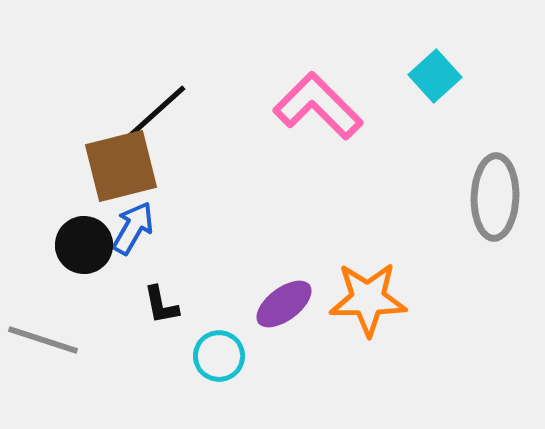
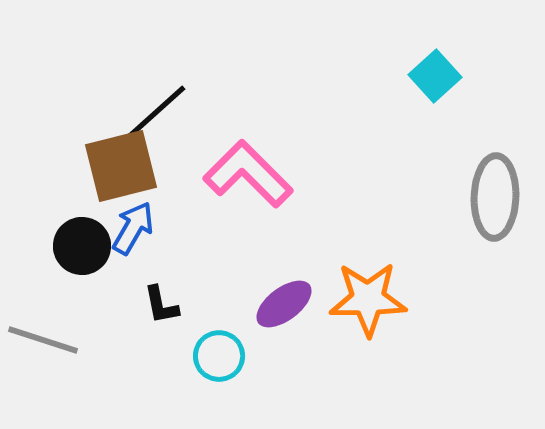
pink L-shape: moved 70 px left, 68 px down
black circle: moved 2 px left, 1 px down
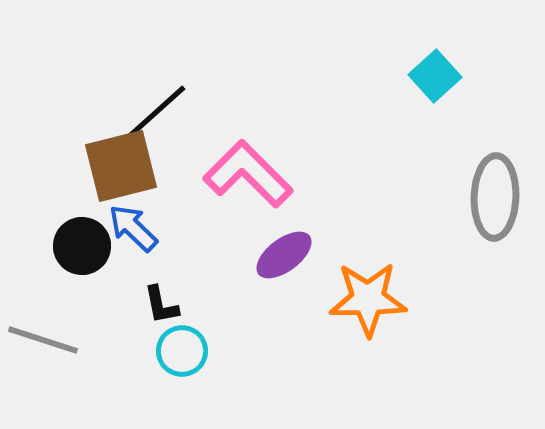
blue arrow: rotated 76 degrees counterclockwise
purple ellipse: moved 49 px up
cyan circle: moved 37 px left, 5 px up
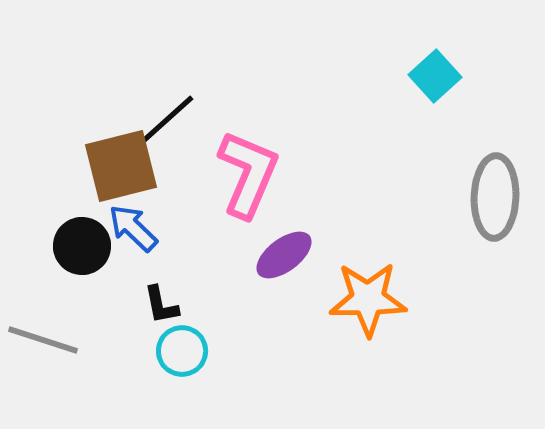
black line: moved 8 px right, 10 px down
pink L-shape: rotated 68 degrees clockwise
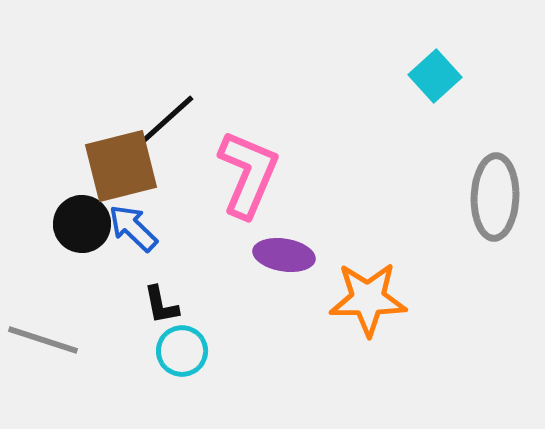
black circle: moved 22 px up
purple ellipse: rotated 46 degrees clockwise
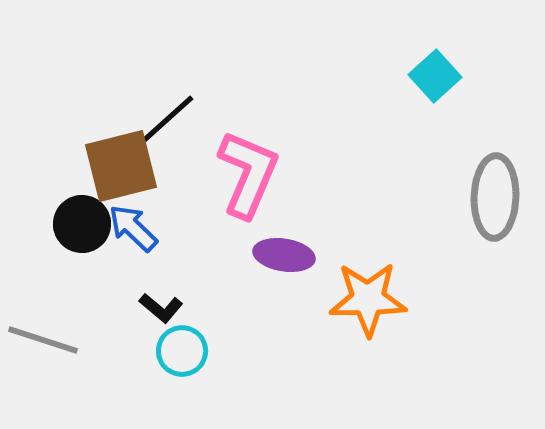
black L-shape: moved 3 px down; rotated 39 degrees counterclockwise
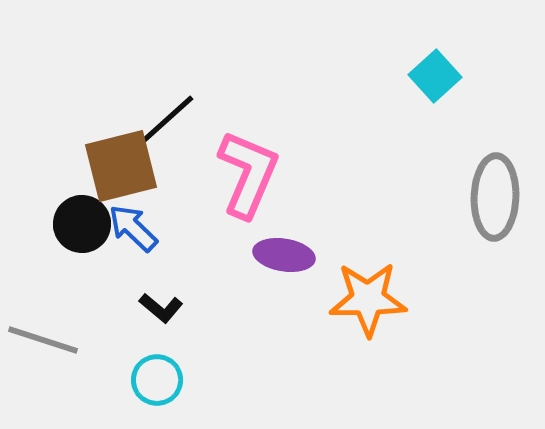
cyan circle: moved 25 px left, 29 px down
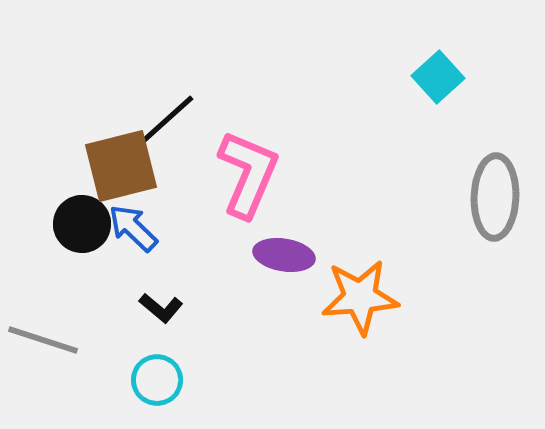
cyan square: moved 3 px right, 1 px down
orange star: moved 8 px left, 2 px up; rotated 4 degrees counterclockwise
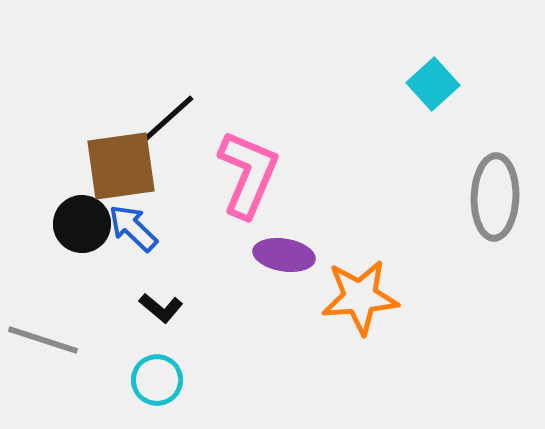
cyan square: moved 5 px left, 7 px down
brown square: rotated 6 degrees clockwise
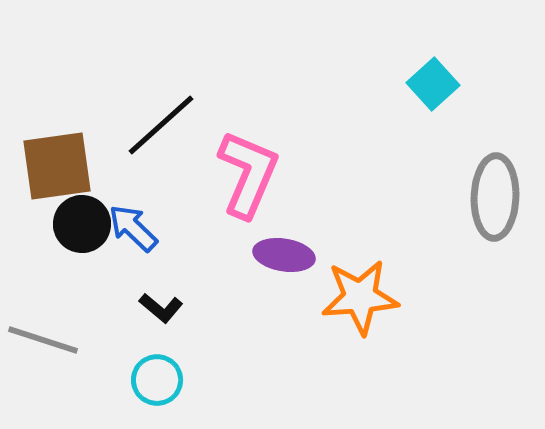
brown square: moved 64 px left
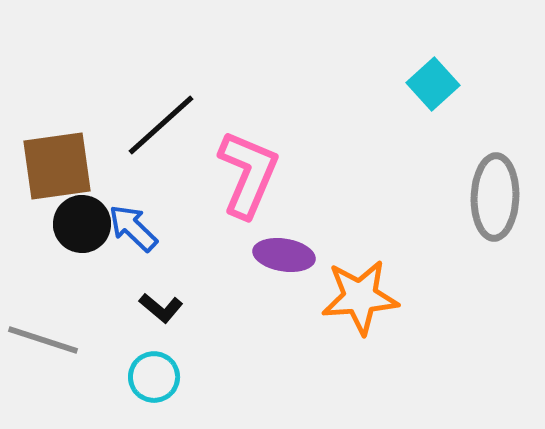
cyan circle: moved 3 px left, 3 px up
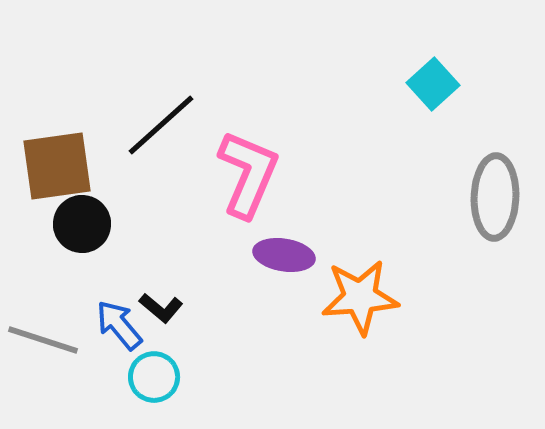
blue arrow: moved 14 px left, 97 px down; rotated 6 degrees clockwise
